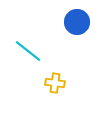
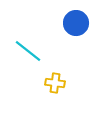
blue circle: moved 1 px left, 1 px down
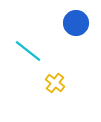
yellow cross: rotated 30 degrees clockwise
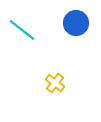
cyan line: moved 6 px left, 21 px up
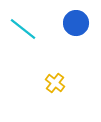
cyan line: moved 1 px right, 1 px up
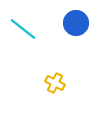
yellow cross: rotated 12 degrees counterclockwise
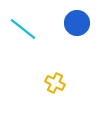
blue circle: moved 1 px right
